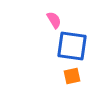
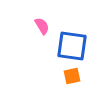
pink semicircle: moved 12 px left, 6 px down
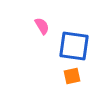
blue square: moved 2 px right
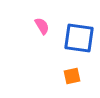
blue square: moved 5 px right, 8 px up
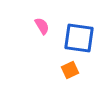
orange square: moved 2 px left, 6 px up; rotated 12 degrees counterclockwise
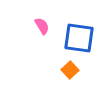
orange square: rotated 18 degrees counterclockwise
